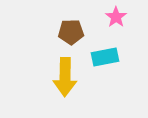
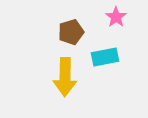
brown pentagon: rotated 15 degrees counterclockwise
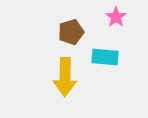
cyan rectangle: rotated 16 degrees clockwise
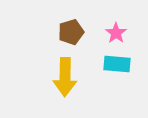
pink star: moved 16 px down
cyan rectangle: moved 12 px right, 7 px down
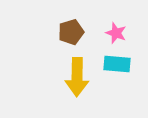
pink star: rotated 15 degrees counterclockwise
yellow arrow: moved 12 px right
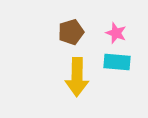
cyan rectangle: moved 2 px up
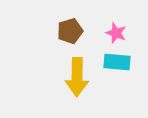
brown pentagon: moved 1 px left, 1 px up
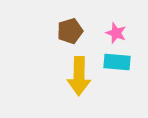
yellow arrow: moved 2 px right, 1 px up
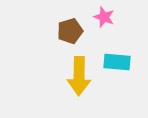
pink star: moved 12 px left, 16 px up
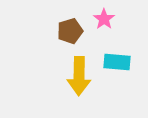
pink star: moved 2 px down; rotated 15 degrees clockwise
